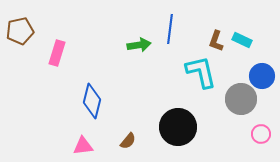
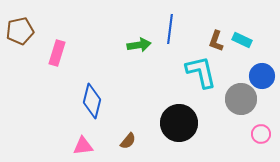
black circle: moved 1 px right, 4 px up
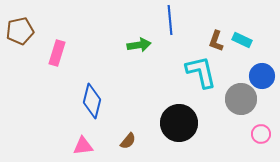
blue line: moved 9 px up; rotated 12 degrees counterclockwise
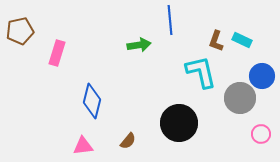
gray circle: moved 1 px left, 1 px up
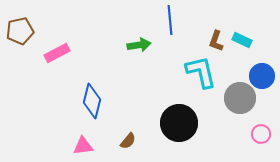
pink rectangle: rotated 45 degrees clockwise
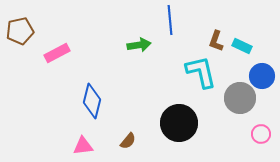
cyan rectangle: moved 6 px down
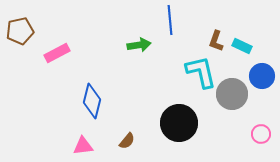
gray circle: moved 8 px left, 4 px up
brown semicircle: moved 1 px left
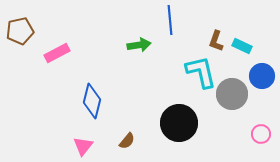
pink triangle: rotated 45 degrees counterclockwise
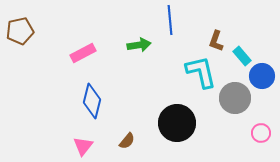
cyan rectangle: moved 10 px down; rotated 24 degrees clockwise
pink rectangle: moved 26 px right
gray circle: moved 3 px right, 4 px down
black circle: moved 2 px left
pink circle: moved 1 px up
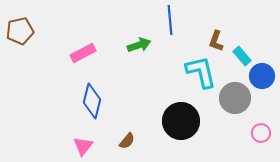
green arrow: rotated 10 degrees counterclockwise
black circle: moved 4 px right, 2 px up
